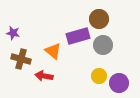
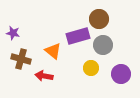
yellow circle: moved 8 px left, 8 px up
purple circle: moved 2 px right, 9 px up
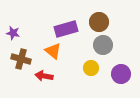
brown circle: moved 3 px down
purple rectangle: moved 12 px left, 7 px up
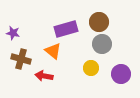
gray circle: moved 1 px left, 1 px up
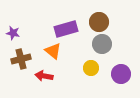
brown cross: rotated 30 degrees counterclockwise
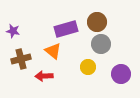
brown circle: moved 2 px left
purple star: moved 2 px up
gray circle: moved 1 px left
yellow circle: moved 3 px left, 1 px up
red arrow: rotated 12 degrees counterclockwise
